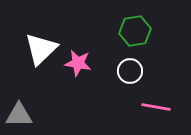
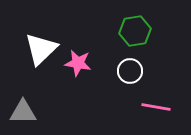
gray triangle: moved 4 px right, 3 px up
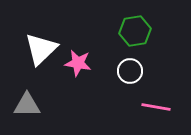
gray triangle: moved 4 px right, 7 px up
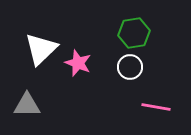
green hexagon: moved 1 px left, 2 px down
pink star: rotated 12 degrees clockwise
white circle: moved 4 px up
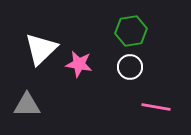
green hexagon: moved 3 px left, 2 px up
pink star: moved 1 px right, 1 px down; rotated 12 degrees counterclockwise
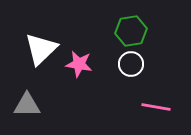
white circle: moved 1 px right, 3 px up
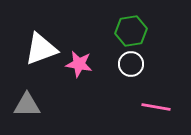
white triangle: rotated 24 degrees clockwise
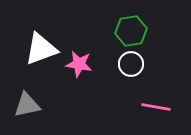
gray triangle: rotated 12 degrees counterclockwise
